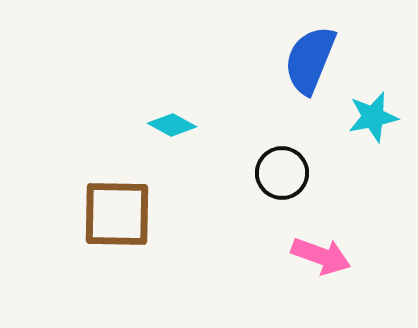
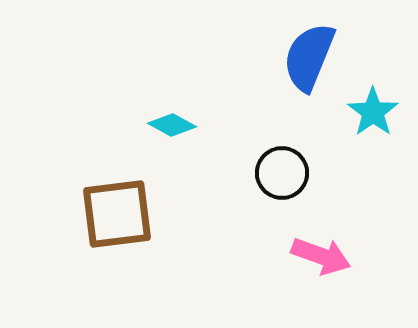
blue semicircle: moved 1 px left, 3 px up
cyan star: moved 5 px up; rotated 24 degrees counterclockwise
brown square: rotated 8 degrees counterclockwise
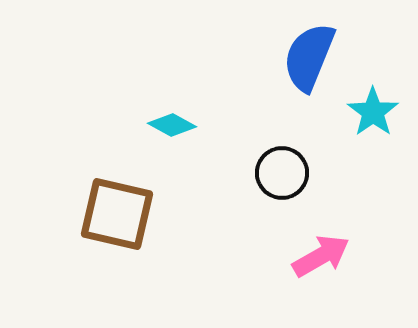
brown square: rotated 20 degrees clockwise
pink arrow: rotated 50 degrees counterclockwise
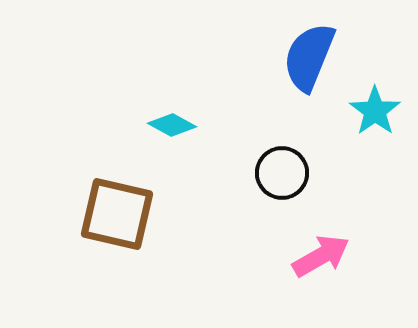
cyan star: moved 2 px right, 1 px up
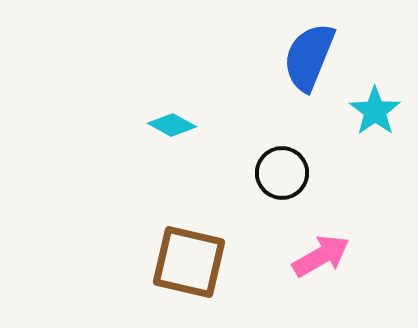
brown square: moved 72 px right, 48 px down
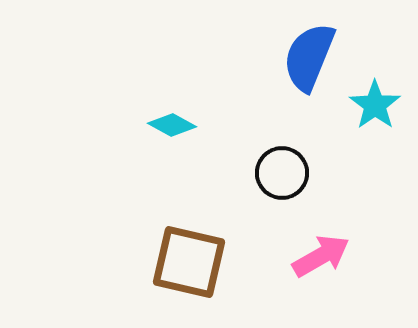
cyan star: moved 6 px up
